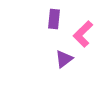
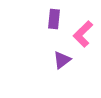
purple triangle: moved 2 px left, 1 px down
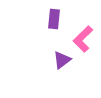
pink L-shape: moved 5 px down
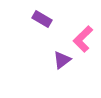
purple rectangle: moved 12 px left; rotated 66 degrees counterclockwise
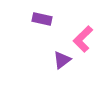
purple rectangle: rotated 18 degrees counterclockwise
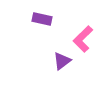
purple triangle: moved 1 px down
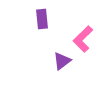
purple rectangle: rotated 72 degrees clockwise
